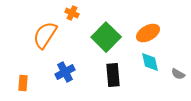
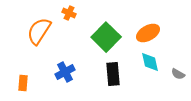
orange cross: moved 3 px left
orange semicircle: moved 6 px left, 4 px up
black rectangle: moved 1 px up
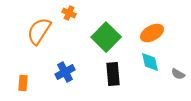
orange ellipse: moved 4 px right
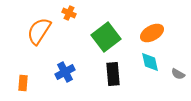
green square: rotated 8 degrees clockwise
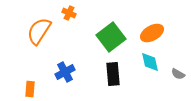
green square: moved 5 px right
orange rectangle: moved 7 px right, 6 px down
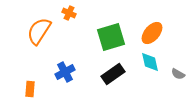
orange ellipse: rotated 20 degrees counterclockwise
green square: rotated 20 degrees clockwise
black rectangle: rotated 60 degrees clockwise
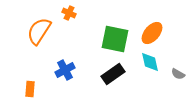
green square: moved 4 px right, 2 px down; rotated 28 degrees clockwise
blue cross: moved 2 px up
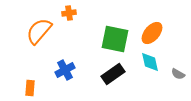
orange cross: rotated 32 degrees counterclockwise
orange semicircle: rotated 8 degrees clockwise
orange rectangle: moved 1 px up
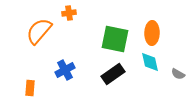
orange ellipse: rotated 40 degrees counterclockwise
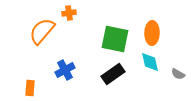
orange semicircle: moved 3 px right
